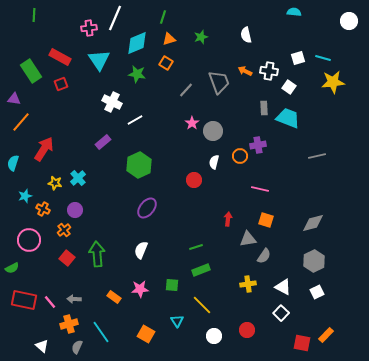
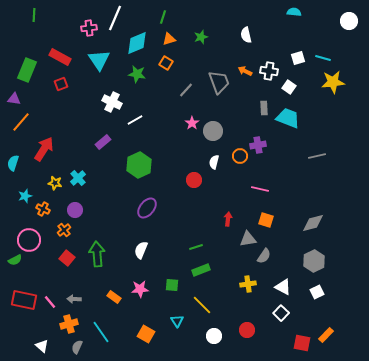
green rectangle at (31, 71): moved 4 px left, 1 px up; rotated 55 degrees clockwise
green semicircle at (12, 268): moved 3 px right, 8 px up
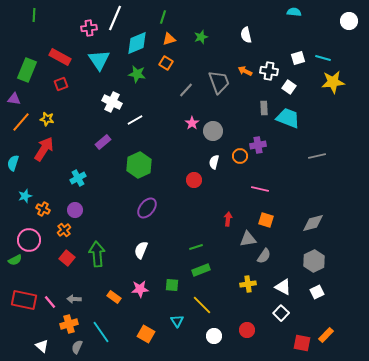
cyan cross at (78, 178): rotated 14 degrees clockwise
yellow star at (55, 183): moved 8 px left, 64 px up
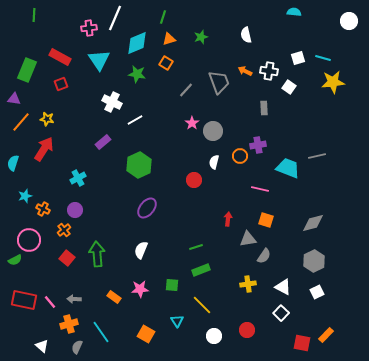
cyan trapezoid at (288, 118): moved 50 px down
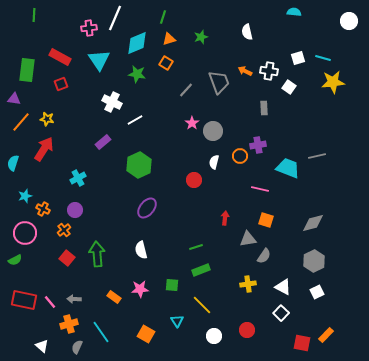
white semicircle at (246, 35): moved 1 px right, 3 px up
green rectangle at (27, 70): rotated 15 degrees counterclockwise
red arrow at (228, 219): moved 3 px left, 1 px up
pink circle at (29, 240): moved 4 px left, 7 px up
white semicircle at (141, 250): rotated 36 degrees counterclockwise
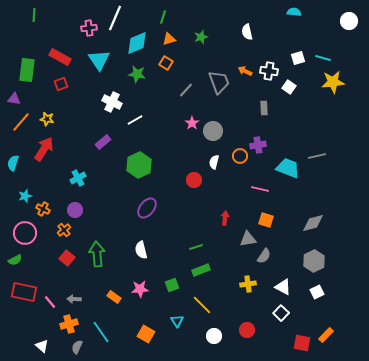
green square at (172, 285): rotated 24 degrees counterclockwise
red rectangle at (24, 300): moved 8 px up
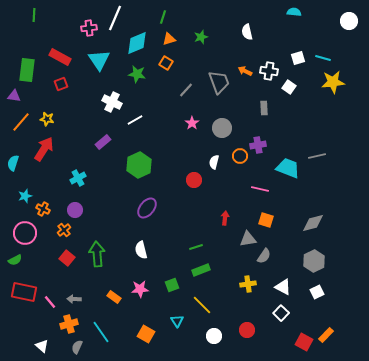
purple triangle at (14, 99): moved 3 px up
gray circle at (213, 131): moved 9 px right, 3 px up
red square at (302, 343): moved 2 px right, 1 px up; rotated 18 degrees clockwise
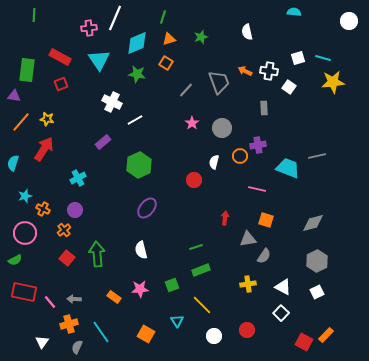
pink line at (260, 189): moved 3 px left
gray hexagon at (314, 261): moved 3 px right
white triangle at (42, 346): moved 4 px up; rotated 24 degrees clockwise
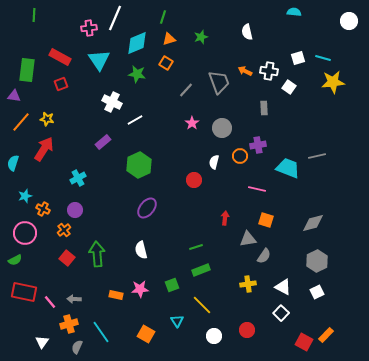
orange rectangle at (114, 297): moved 2 px right, 2 px up; rotated 24 degrees counterclockwise
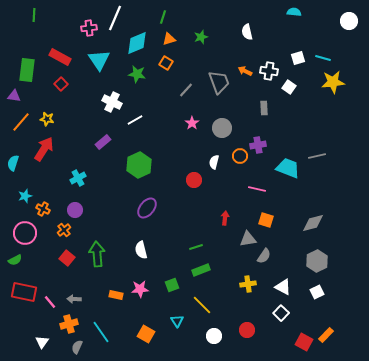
red square at (61, 84): rotated 24 degrees counterclockwise
